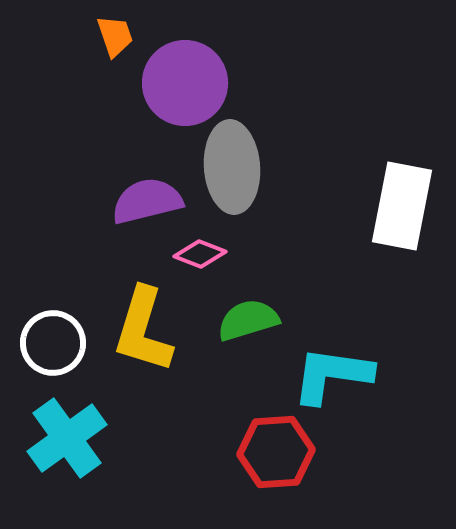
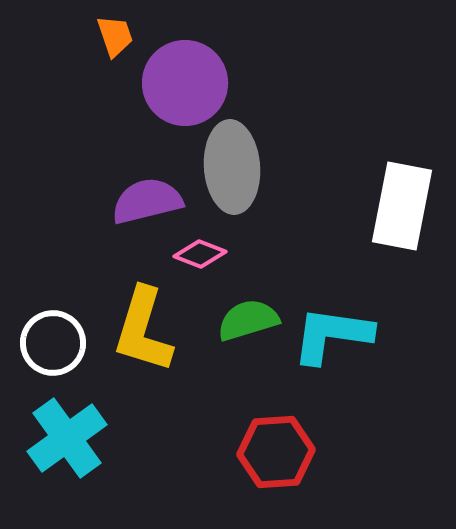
cyan L-shape: moved 40 px up
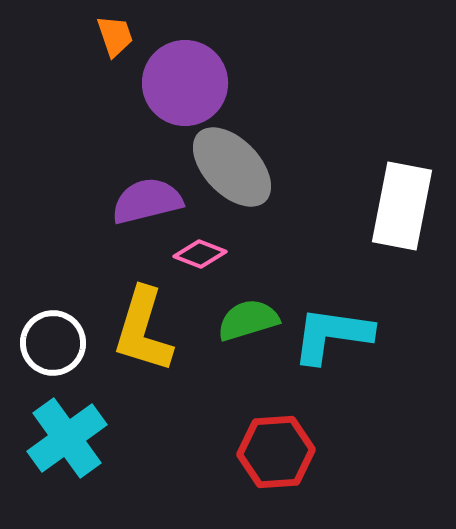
gray ellipse: rotated 40 degrees counterclockwise
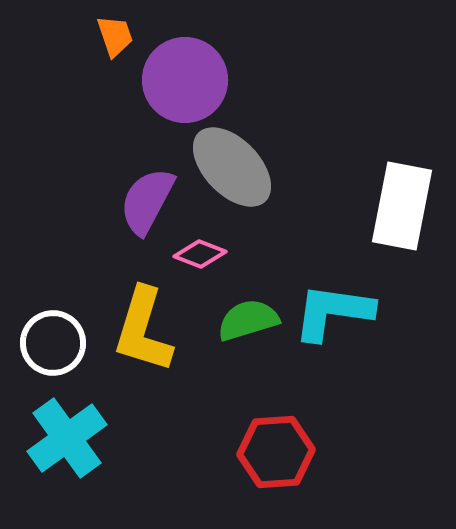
purple circle: moved 3 px up
purple semicircle: rotated 48 degrees counterclockwise
cyan L-shape: moved 1 px right, 23 px up
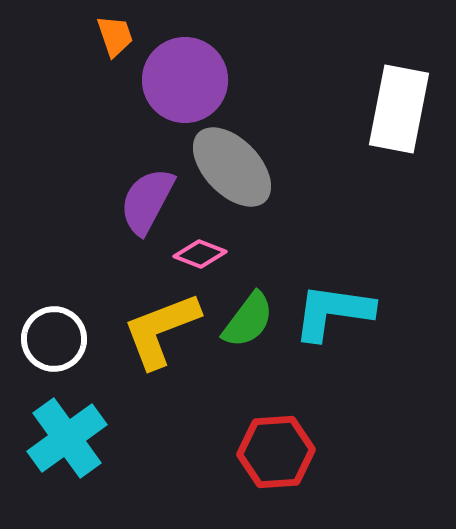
white rectangle: moved 3 px left, 97 px up
green semicircle: rotated 144 degrees clockwise
yellow L-shape: moved 18 px right; rotated 52 degrees clockwise
white circle: moved 1 px right, 4 px up
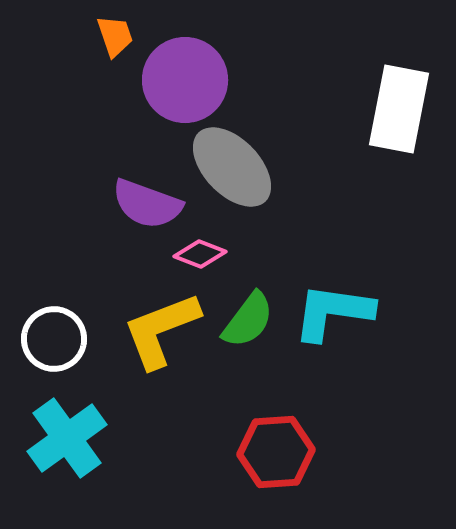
purple semicircle: moved 3 px down; rotated 98 degrees counterclockwise
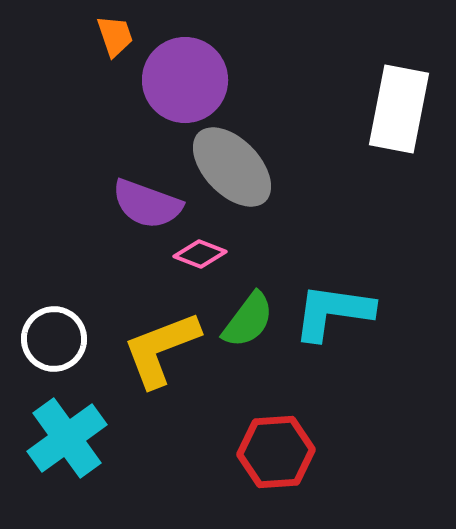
yellow L-shape: moved 19 px down
